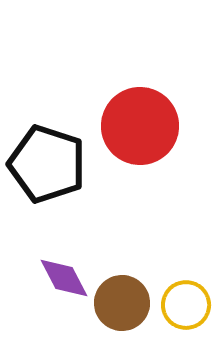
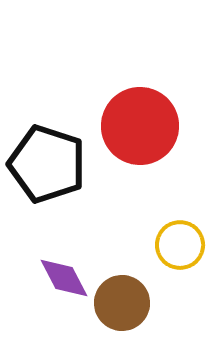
yellow circle: moved 6 px left, 60 px up
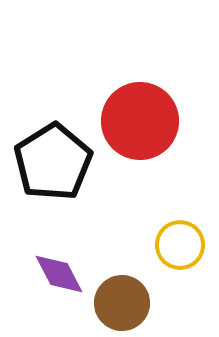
red circle: moved 5 px up
black pentagon: moved 6 px right, 2 px up; rotated 22 degrees clockwise
purple diamond: moved 5 px left, 4 px up
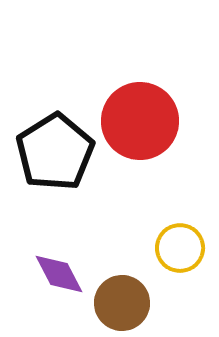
black pentagon: moved 2 px right, 10 px up
yellow circle: moved 3 px down
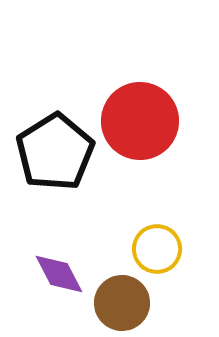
yellow circle: moved 23 px left, 1 px down
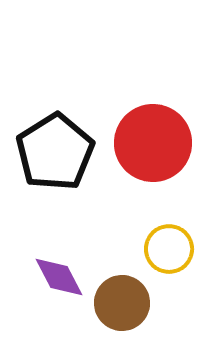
red circle: moved 13 px right, 22 px down
yellow circle: moved 12 px right
purple diamond: moved 3 px down
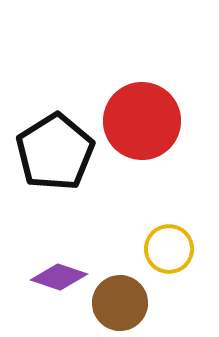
red circle: moved 11 px left, 22 px up
purple diamond: rotated 44 degrees counterclockwise
brown circle: moved 2 px left
